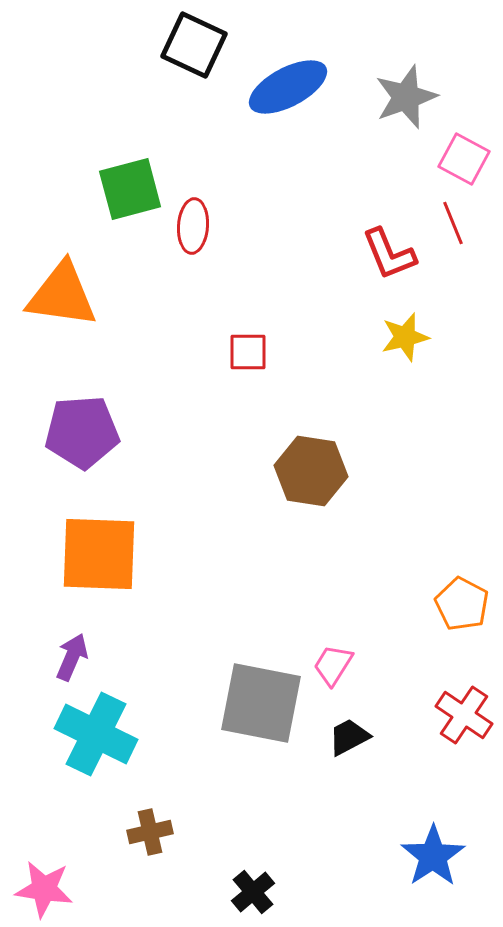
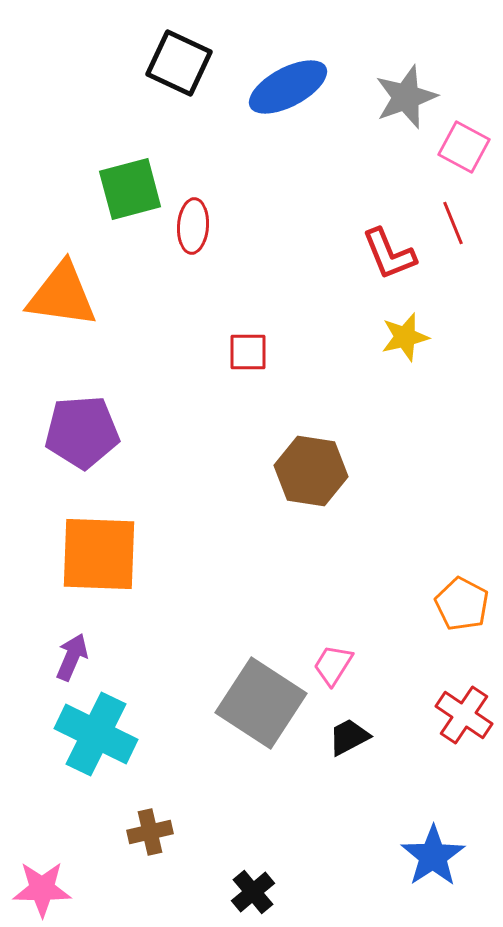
black square: moved 15 px left, 18 px down
pink square: moved 12 px up
gray square: rotated 22 degrees clockwise
pink star: moved 2 px left; rotated 8 degrees counterclockwise
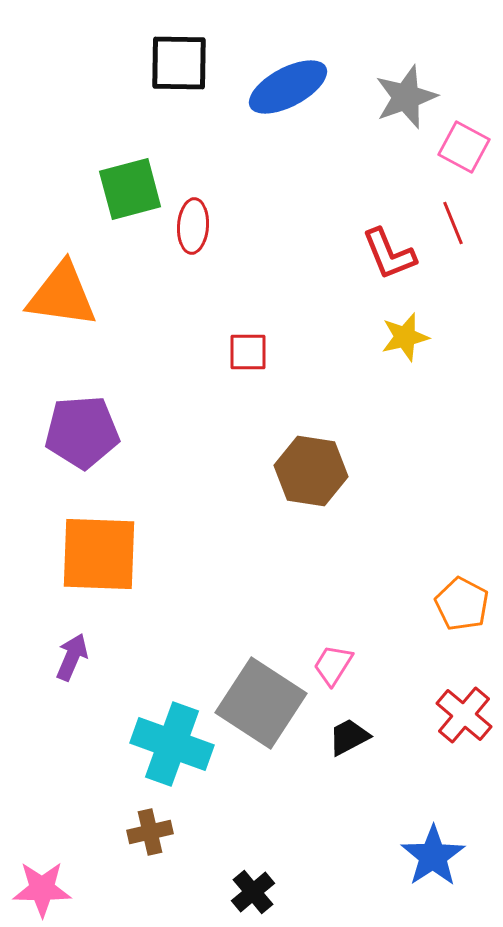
black square: rotated 24 degrees counterclockwise
red cross: rotated 6 degrees clockwise
cyan cross: moved 76 px right, 10 px down; rotated 6 degrees counterclockwise
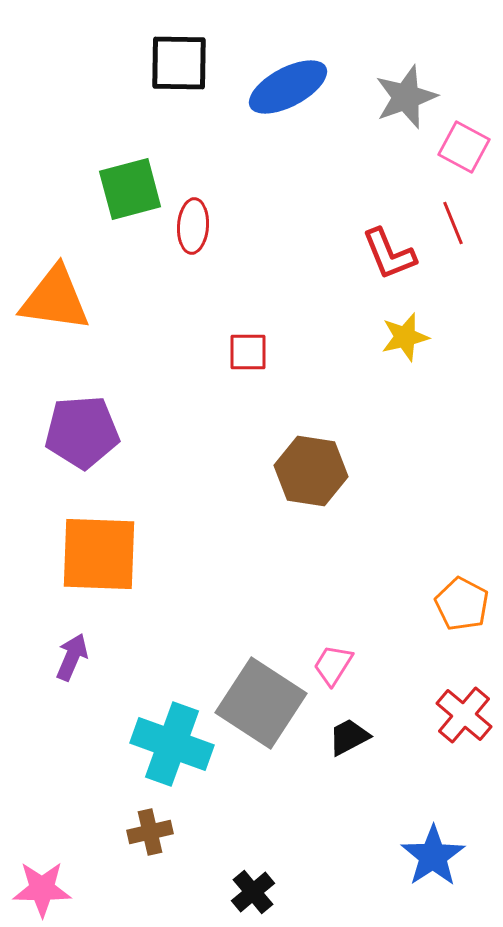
orange triangle: moved 7 px left, 4 px down
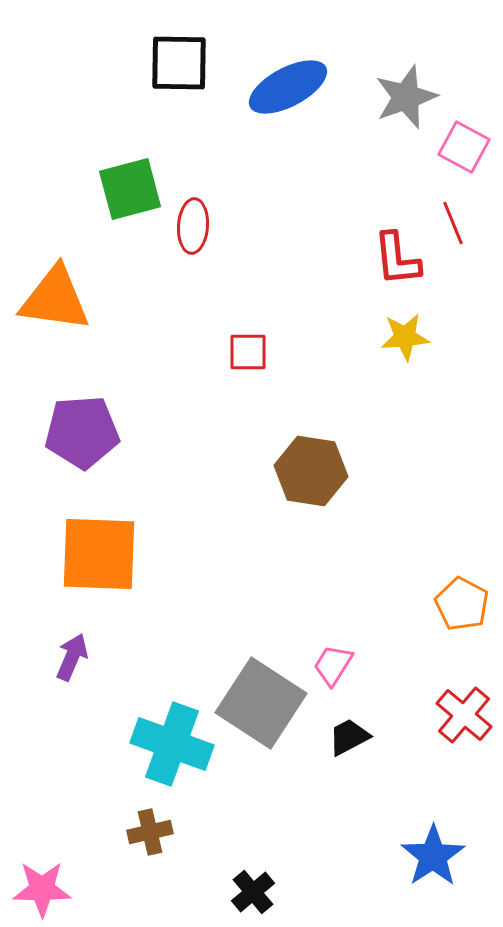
red L-shape: moved 8 px right, 5 px down; rotated 16 degrees clockwise
yellow star: rotated 9 degrees clockwise
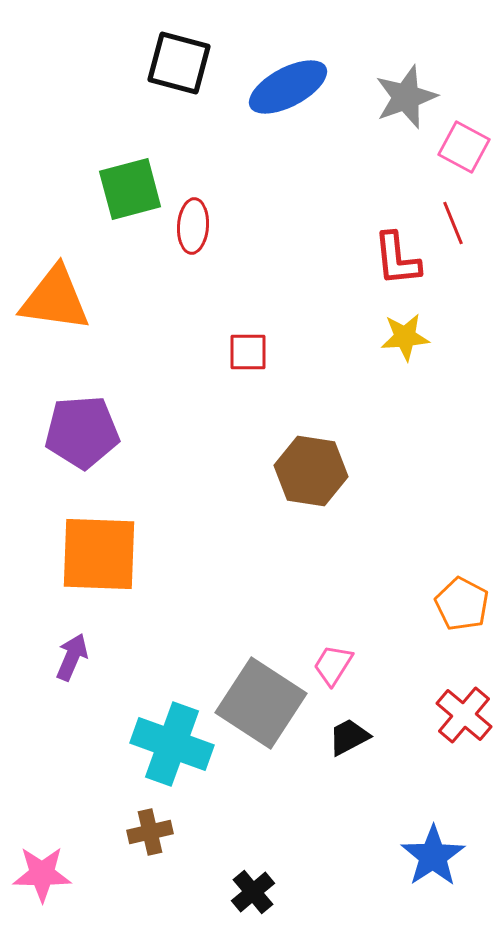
black square: rotated 14 degrees clockwise
pink star: moved 15 px up
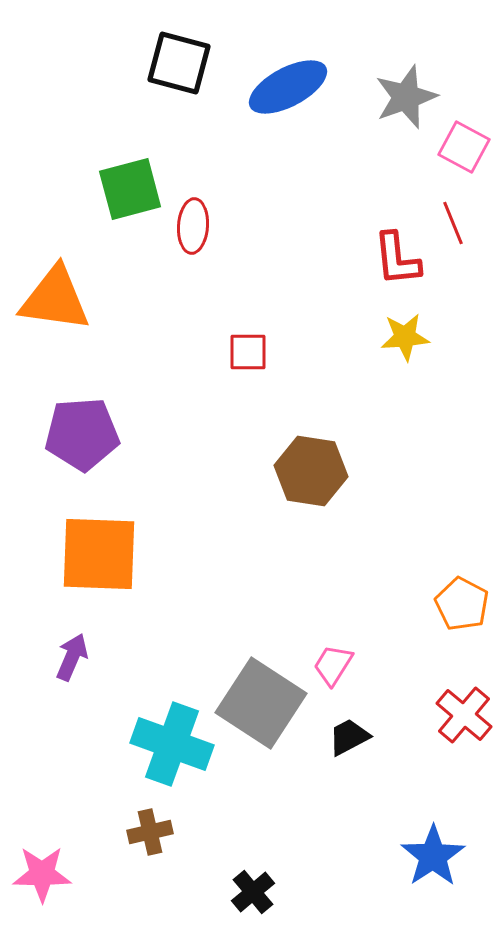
purple pentagon: moved 2 px down
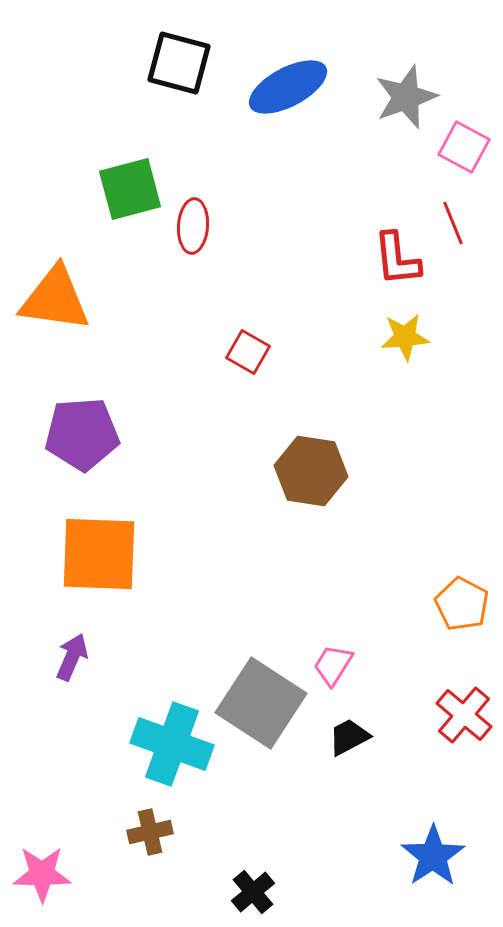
red square: rotated 30 degrees clockwise
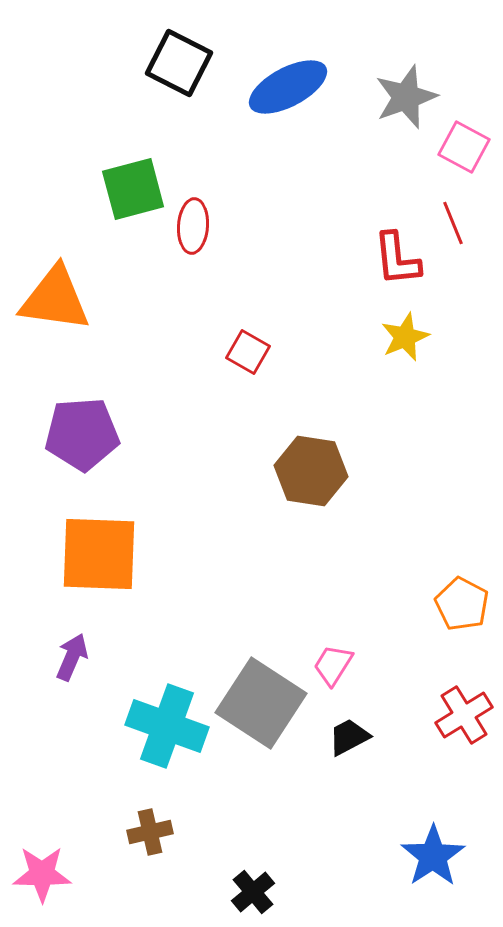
black square: rotated 12 degrees clockwise
green square: moved 3 px right
yellow star: rotated 18 degrees counterclockwise
red cross: rotated 18 degrees clockwise
cyan cross: moved 5 px left, 18 px up
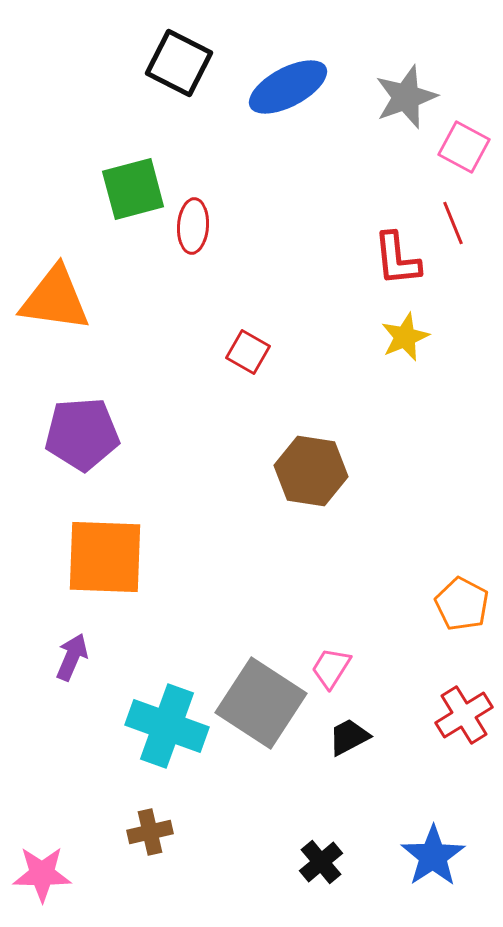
orange square: moved 6 px right, 3 px down
pink trapezoid: moved 2 px left, 3 px down
black cross: moved 68 px right, 30 px up
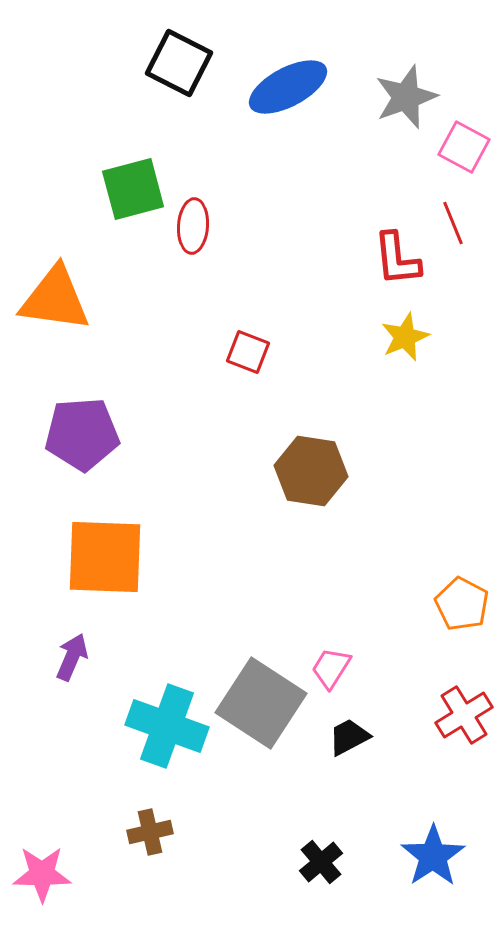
red square: rotated 9 degrees counterclockwise
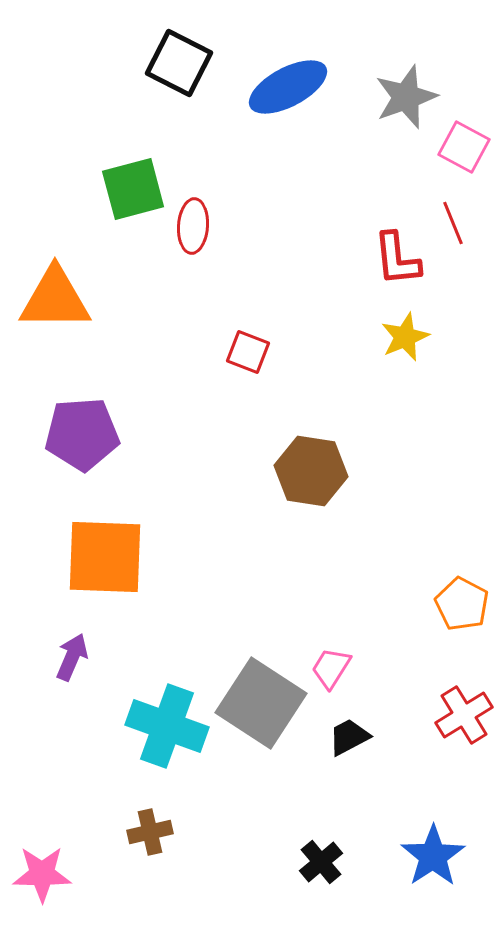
orange triangle: rotated 8 degrees counterclockwise
